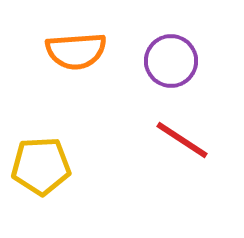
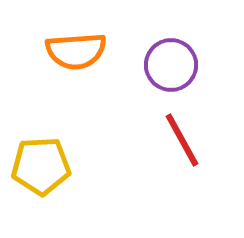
purple circle: moved 4 px down
red line: rotated 28 degrees clockwise
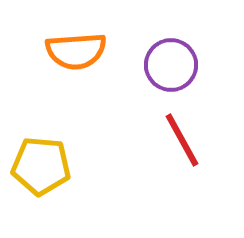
yellow pentagon: rotated 8 degrees clockwise
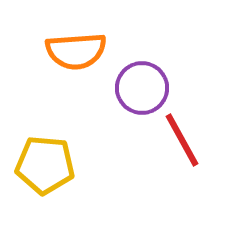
purple circle: moved 29 px left, 23 px down
yellow pentagon: moved 4 px right, 1 px up
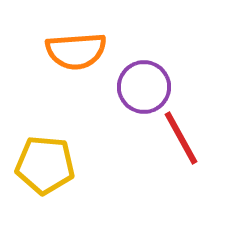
purple circle: moved 2 px right, 1 px up
red line: moved 1 px left, 2 px up
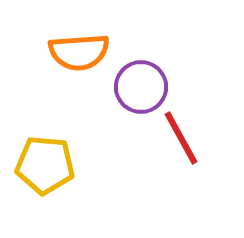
orange semicircle: moved 3 px right, 1 px down
purple circle: moved 3 px left
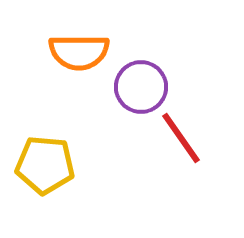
orange semicircle: rotated 4 degrees clockwise
red line: rotated 6 degrees counterclockwise
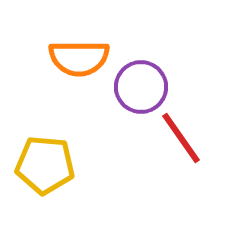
orange semicircle: moved 6 px down
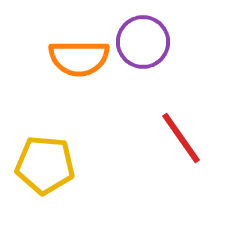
purple circle: moved 2 px right, 45 px up
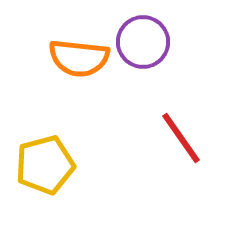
orange semicircle: rotated 6 degrees clockwise
yellow pentagon: rotated 20 degrees counterclockwise
